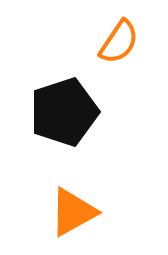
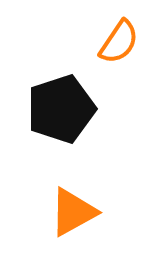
black pentagon: moved 3 px left, 3 px up
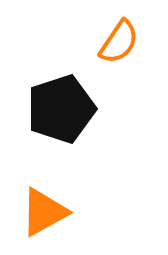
orange triangle: moved 29 px left
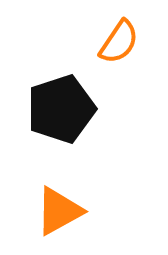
orange triangle: moved 15 px right, 1 px up
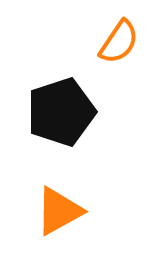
black pentagon: moved 3 px down
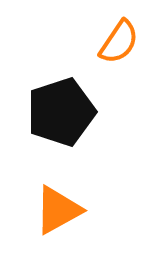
orange triangle: moved 1 px left, 1 px up
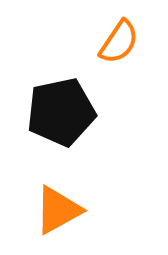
black pentagon: rotated 6 degrees clockwise
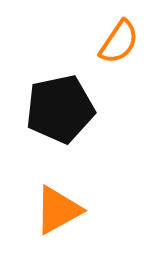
black pentagon: moved 1 px left, 3 px up
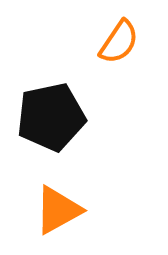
black pentagon: moved 9 px left, 8 px down
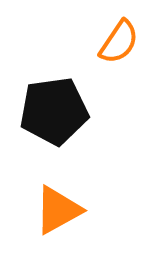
black pentagon: moved 3 px right, 6 px up; rotated 4 degrees clockwise
